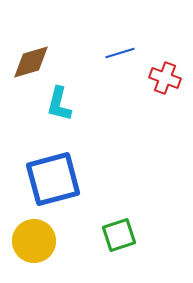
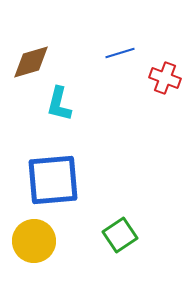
blue square: moved 1 px down; rotated 10 degrees clockwise
green square: moved 1 px right; rotated 16 degrees counterclockwise
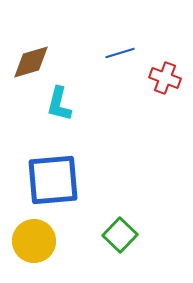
green square: rotated 12 degrees counterclockwise
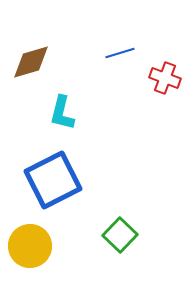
cyan L-shape: moved 3 px right, 9 px down
blue square: rotated 22 degrees counterclockwise
yellow circle: moved 4 px left, 5 px down
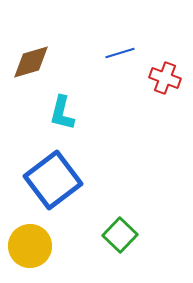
blue square: rotated 10 degrees counterclockwise
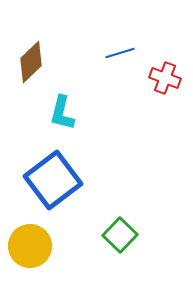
brown diamond: rotated 27 degrees counterclockwise
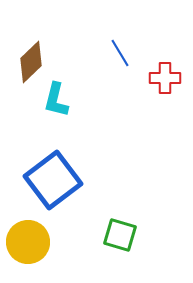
blue line: rotated 76 degrees clockwise
red cross: rotated 20 degrees counterclockwise
cyan L-shape: moved 6 px left, 13 px up
green square: rotated 28 degrees counterclockwise
yellow circle: moved 2 px left, 4 px up
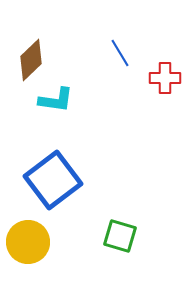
brown diamond: moved 2 px up
cyan L-shape: rotated 96 degrees counterclockwise
green square: moved 1 px down
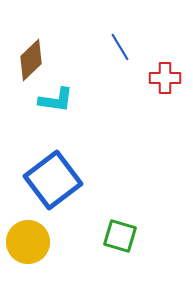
blue line: moved 6 px up
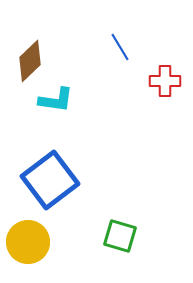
brown diamond: moved 1 px left, 1 px down
red cross: moved 3 px down
blue square: moved 3 px left
